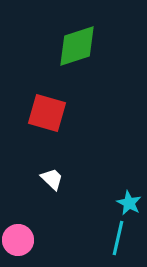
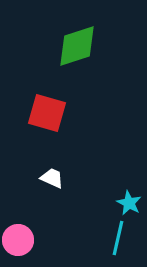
white trapezoid: moved 1 px up; rotated 20 degrees counterclockwise
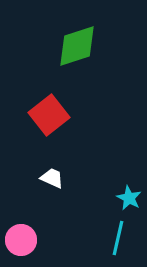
red square: moved 2 px right, 2 px down; rotated 36 degrees clockwise
cyan star: moved 5 px up
pink circle: moved 3 px right
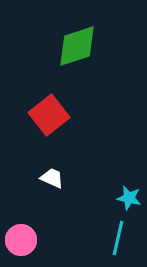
cyan star: rotated 15 degrees counterclockwise
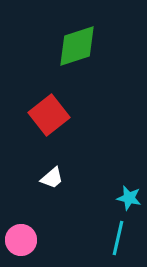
white trapezoid: rotated 115 degrees clockwise
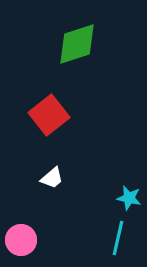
green diamond: moved 2 px up
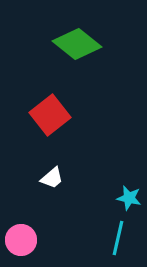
green diamond: rotated 57 degrees clockwise
red square: moved 1 px right
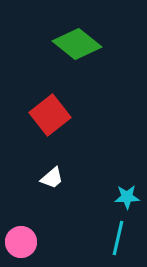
cyan star: moved 2 px left, 1 px up; rotated 15 degrees counterclockwise
pink circle: moved 2 px down
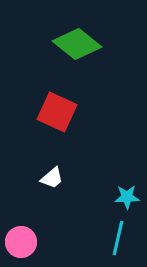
red square: moved 7 px right, 3 px up; rotated 27 degrees counterclockwise
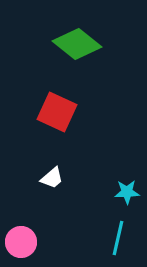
cyan star: moved 5 px up
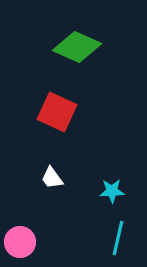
green diamond: moved 3 px down; rotated 15 degrees counterclockwise
white trapezoid: rotated 95 degrees clockwise
cyan star: moved 15 px left, 1 px up
pink circle: moved 1 px left
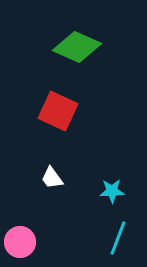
red square: moved 1 px right, 1 px up
cyan line: rotated 8 degrees clockwise
